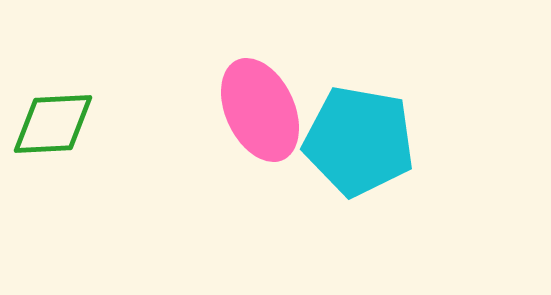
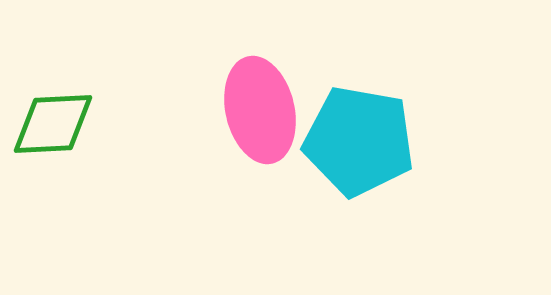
pink ellipse: rotated 12 degrees clockwise
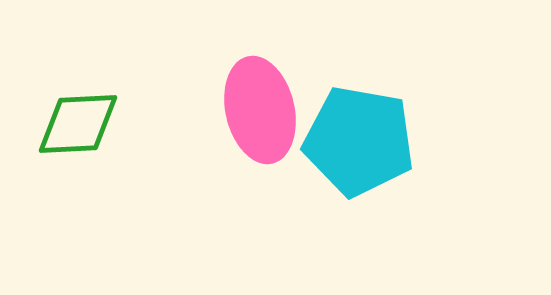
green diamond: moved 25 px right
